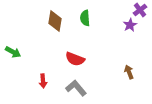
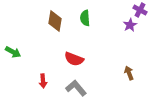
purple cross: rotated 24 degrees counterclockwise
red semicircle: moved 1 px left
brown arrow: moved 1 px down
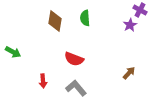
brown arrow: rotated 64 degrees clockwise
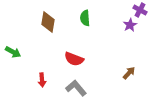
brown diamond: moved 7 px left, 1 px down
red arrow: moved 1 px left, 1 px up
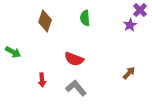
purple cross: rotated 16 degrees clockwise
brown diamond: moved 3 px left, 1 px up; rotated 10 degrees clockwise
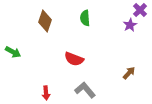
red arrow: moved 4 px right, 13 px down
gray L-shape: moved 9 px right, 2 px down
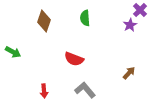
brown diamond: moved 1 px left
red arrow: moved 2 px left, 2 px up
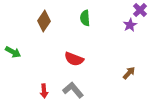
brown diamond: rotated 15 degrees clockwise
gray L-shape: moved 12 px left
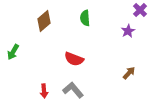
brown diamond: rotated 15 degrees clockwise
purple star: moved 2 px left, 6 px down
green arrow: rotated 91 degrees clockwise
